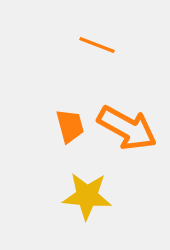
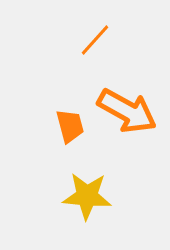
orange line: moved 2 px left, 5 px up; rotated 69 degrees counterclockwise
orange arrow: moved 17 px up
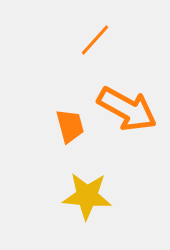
orange arrow: moved 2 px up
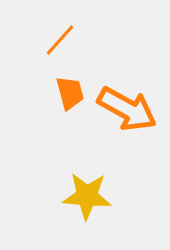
orange line: moved 35 px left
orange trapezoid: moved 33 px up
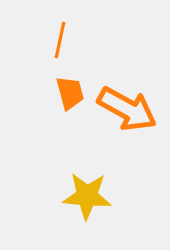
orange line: rotated 30 degrees counterclockwise
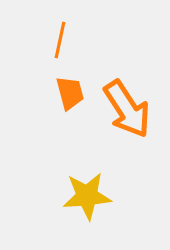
orange arrow: rotated 28 degrees clockwise
yellow star: rotated 9 degrees counterclockwise
